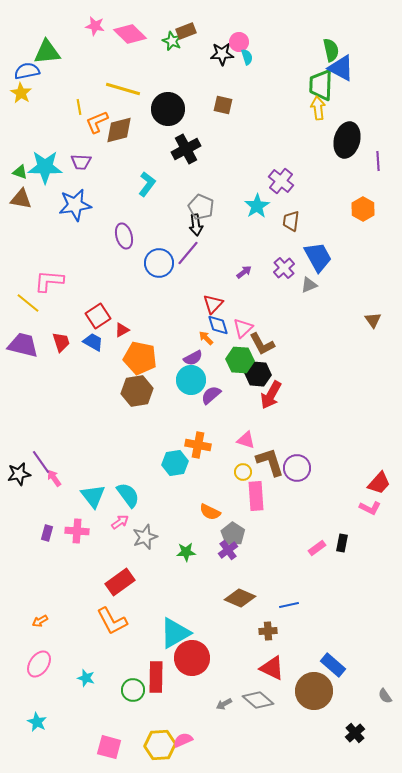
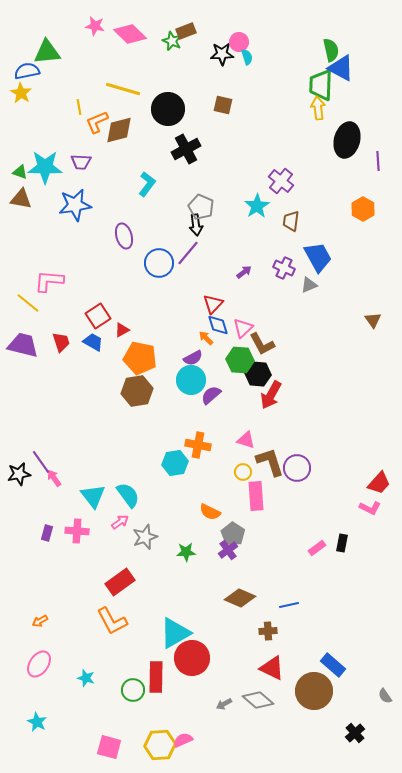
purple cross at (284, 268): rotated 25 degrees counterclockwise
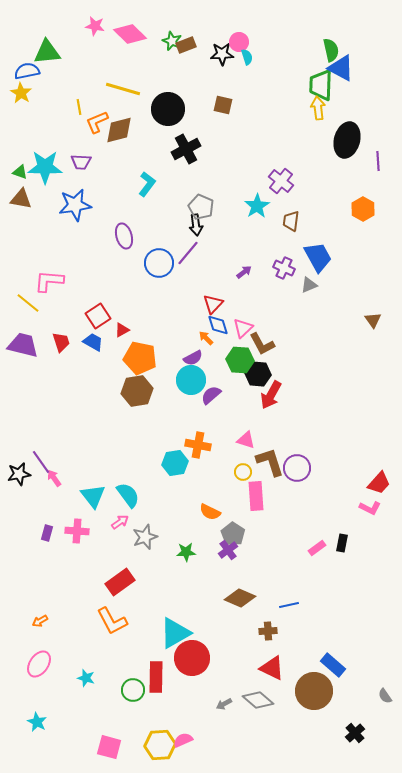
brown rectangle at (186, 31): moved 14 px down
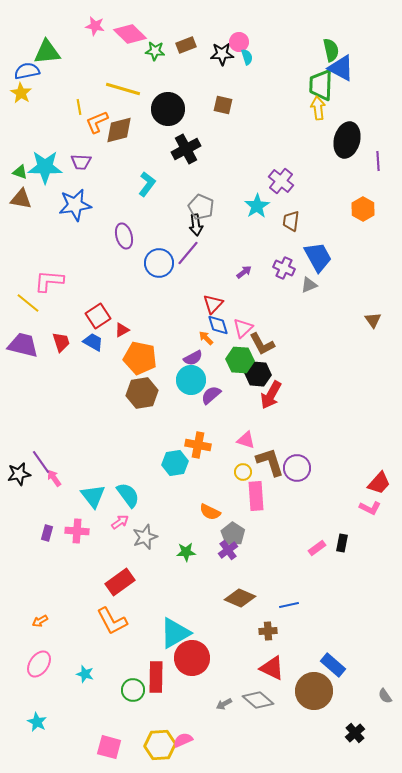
green star at (172, 41): moved 17 px left, 10 px down; rotated 18 degrees counterclockwise
brown hexagon at (137, 391): moved 5 px right, 2 px down
cyan star at (86, 678): moved 1 px left, 4 px up
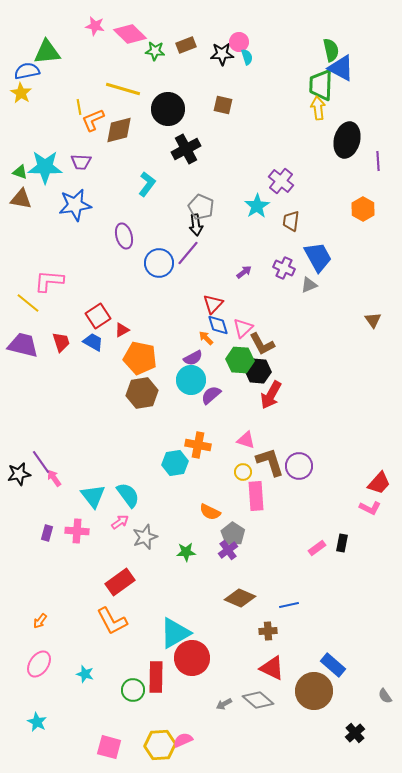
orange L-shape at (97, 122): moved 4 px left, 2 px up
black hexagon at (258, 374): moved 3 px up
purple circle at (297, 468): moved 2 px right, 2 px up
orange arrow at (40, 621): rotated 21 degrees counterclockwise
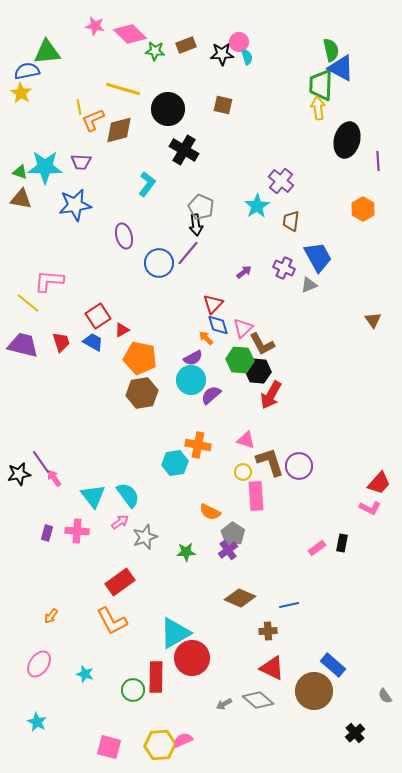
black cross at (186, 149): moved 2 px left, 1 px down; rotated 32 degrees counterclockwise
orange arrow at (40, 621): moved 11 px right, 5 px up
